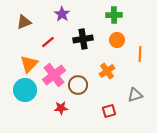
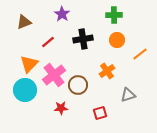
orange line: rotated 49 degrees clockwise
gray triangle: moved 7 px left
red square: moved 9 px left, 2 px down
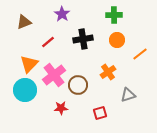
orange cross: moved 1 px right, 1 px down
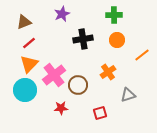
purple star: rotated 14 degrees clockwise
red line: moved 19 px left, 1 px down
orange line: moved 2 px right, 1 px down
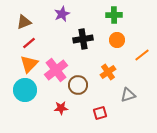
pink cross: moved 2 px right, 5 px up
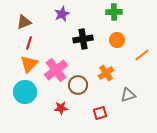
green cross: moved 3 px up
red line: rotated 32 degrees counterclockwise
orange cross: moved 2 px left, 1 px down
cyan circle: moved 2 px down
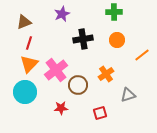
orange cross: moved 1 px down
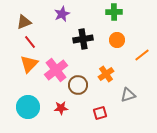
red line: moved 1 px right, 1 px up; rotated 56 degrees counterclockwise
cyan circle: moved 3 px right, 15 px down
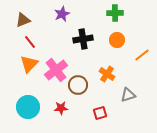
green cross: moved 1 px right, 1 px down
brown triangle: moved 1 px left, 2 px up
orange cross: moved 1 px right; rotated 21 degrees counterclockwise
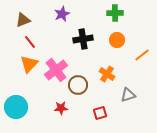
cyan circle: moved 12 px left
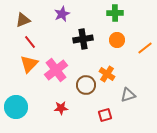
orange line: moved 3 px right, 7 px up
brown circle: moved 8 px right
red square: moved 5 px right, 2 px down
